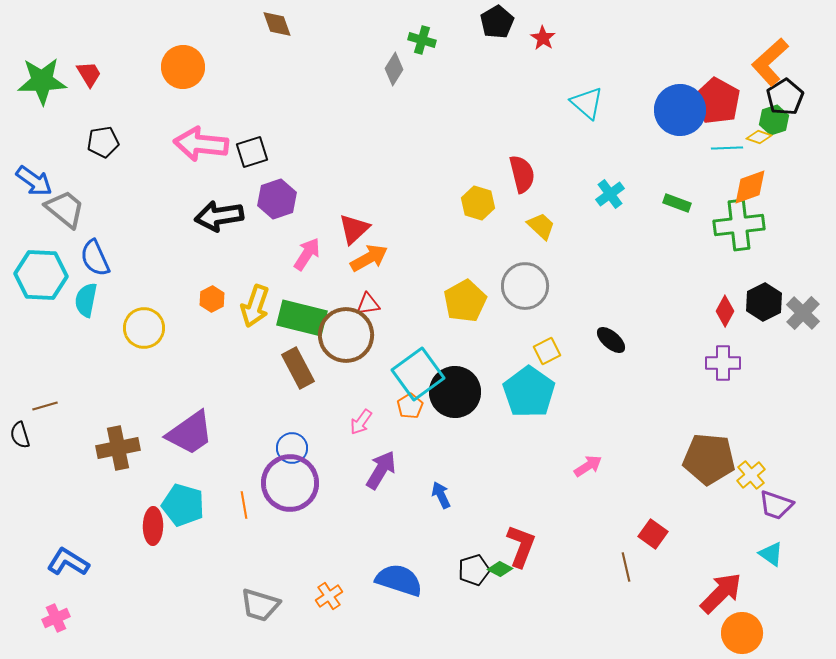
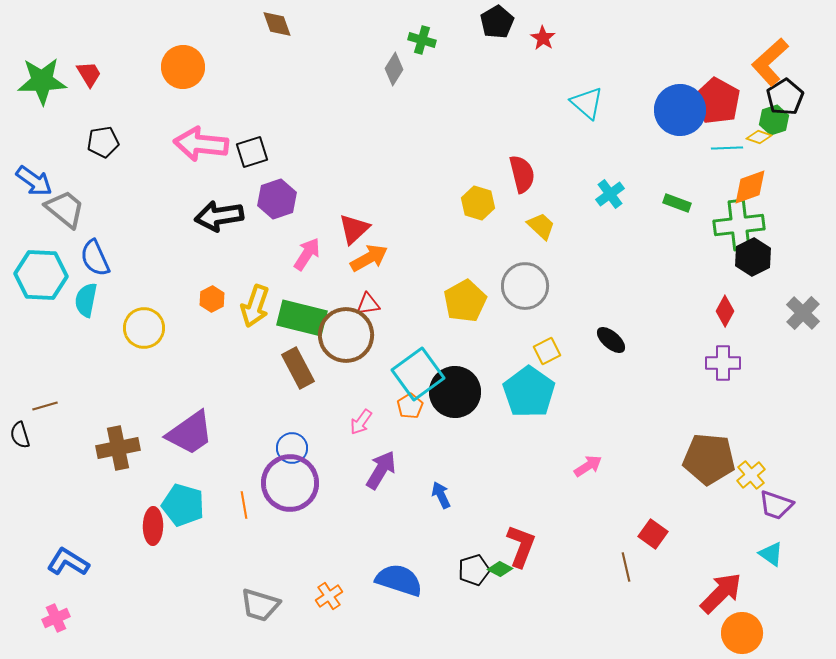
black hexagon at (764, 302): moved 11 px left, 45 px up
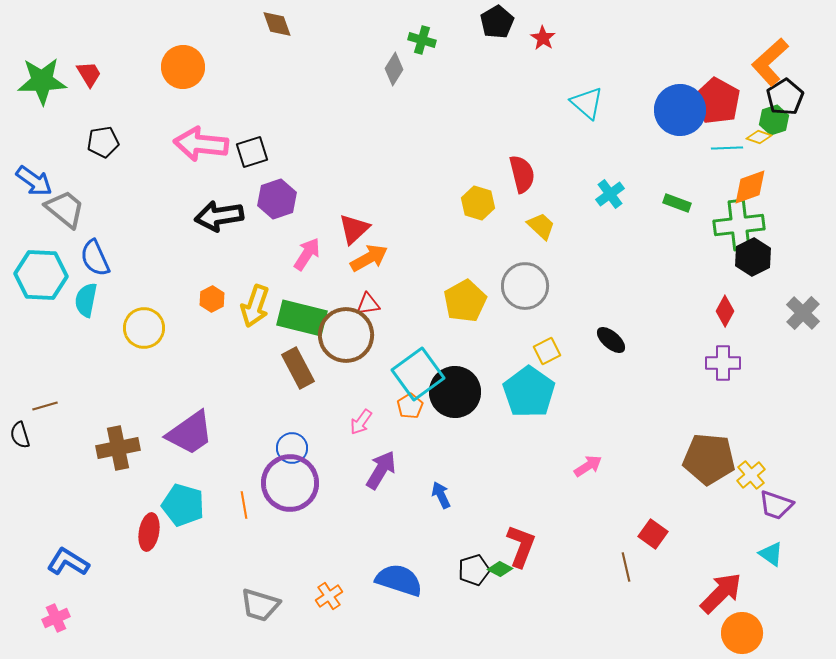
red ellipse at (153, 526): moved 4 px left, 6 px down; rotated 9 degrees clockwise
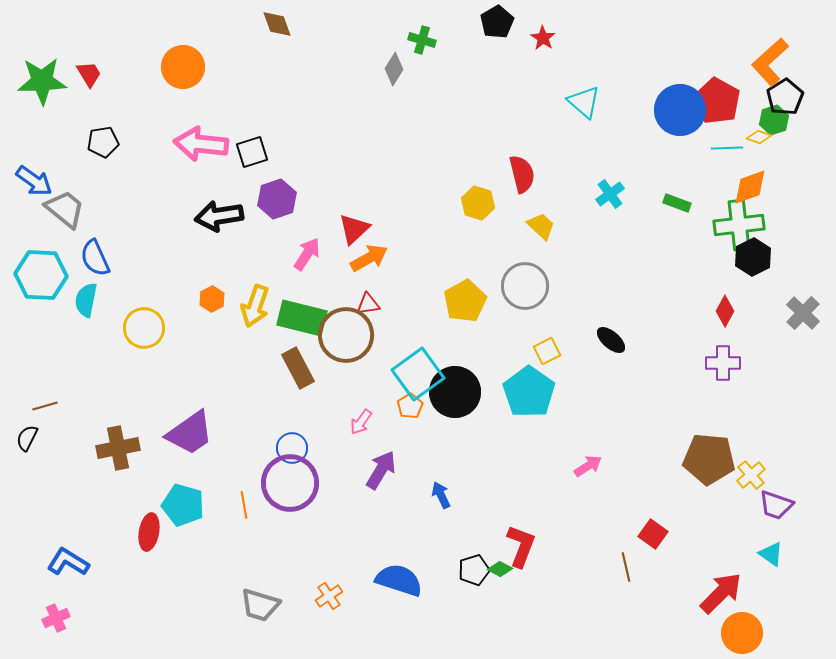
cyan triangle at (587, 103): moved 3 px left, 1 px up
black semicircle at (20, 435): moved 7 px right, 3 px down; rotated 44 degrees clockwise
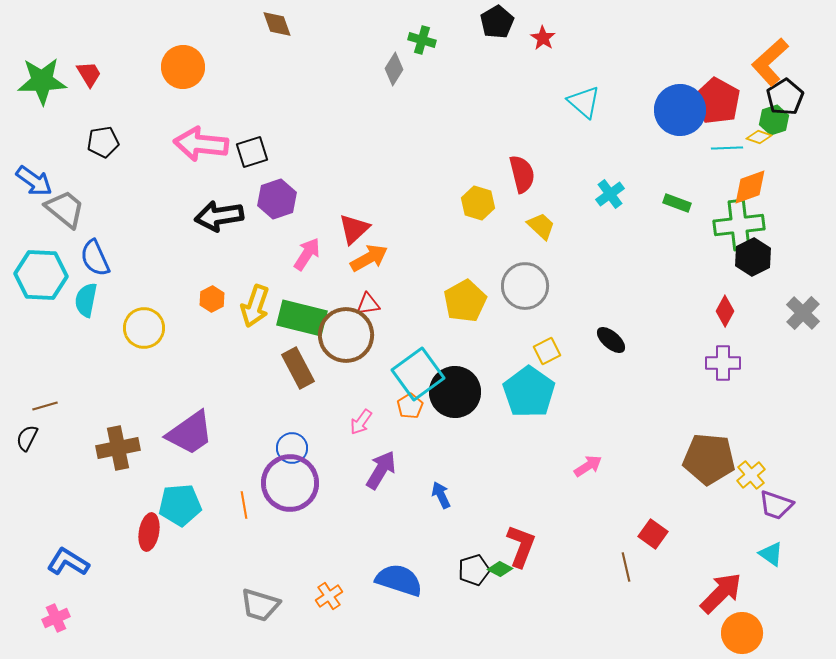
cyan pentagon at (183, 505): moved 3 px left; rotated 21 degrees counterclockwise
